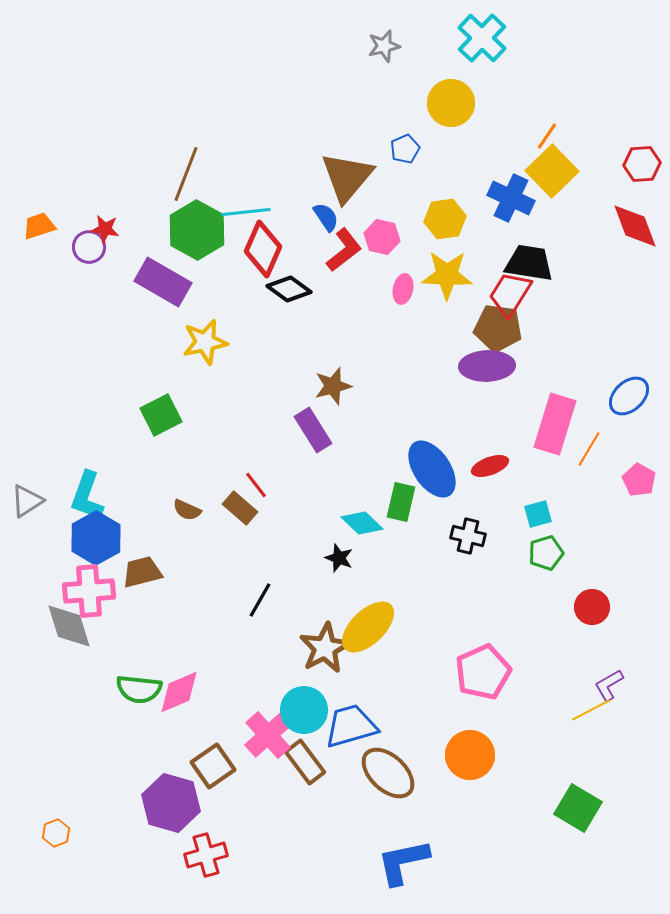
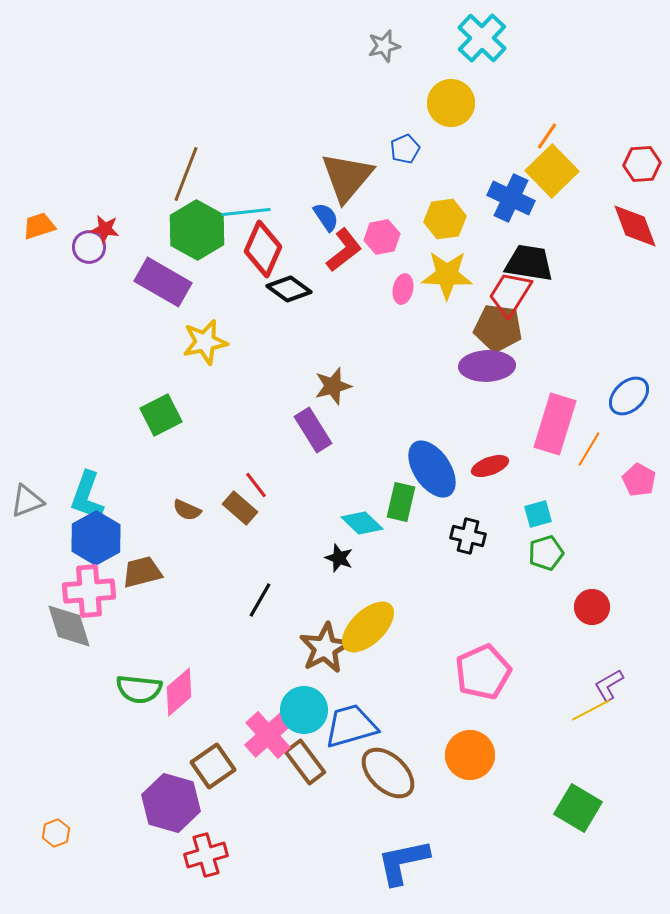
pink hexagon at (382, 237): rotated 24 degrees counterclockwise
gray triangle at (27, 501): rotated 12 degrees clockwise
pink diamond at (179, 692): rotated 18 degrees counterclockwise
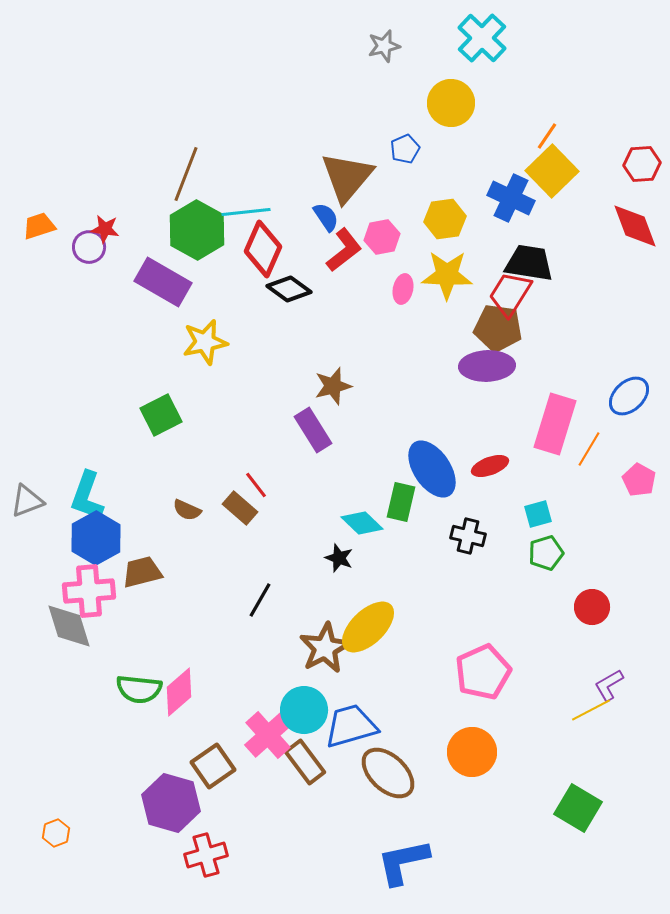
orange circle at (470, 755): moved 2 px right, 3 px up
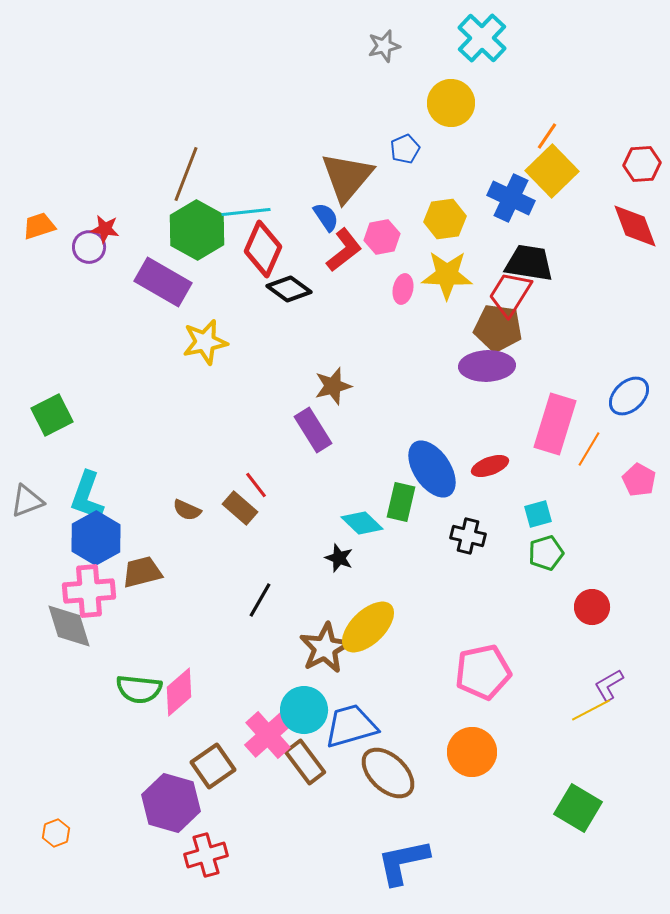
green square at (161, 415): moved 109 px left
pink pentagon at (483, 672): rotated 12 degrees clockwise
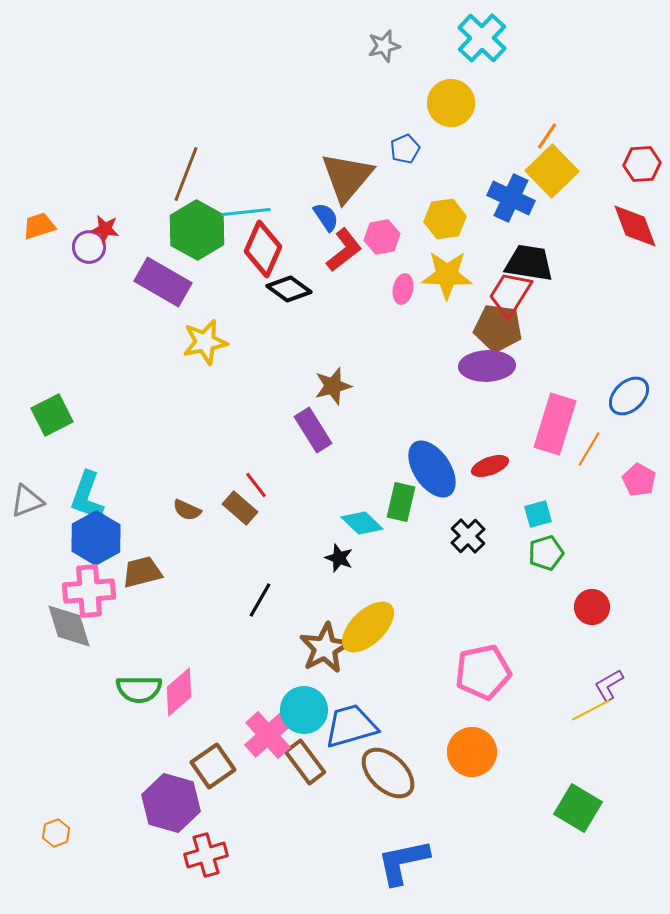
black cross at (468, 536): rotated 32 degrees clockwise
green semicircle at (139, 689): rotated 6 degrees counterclockwise
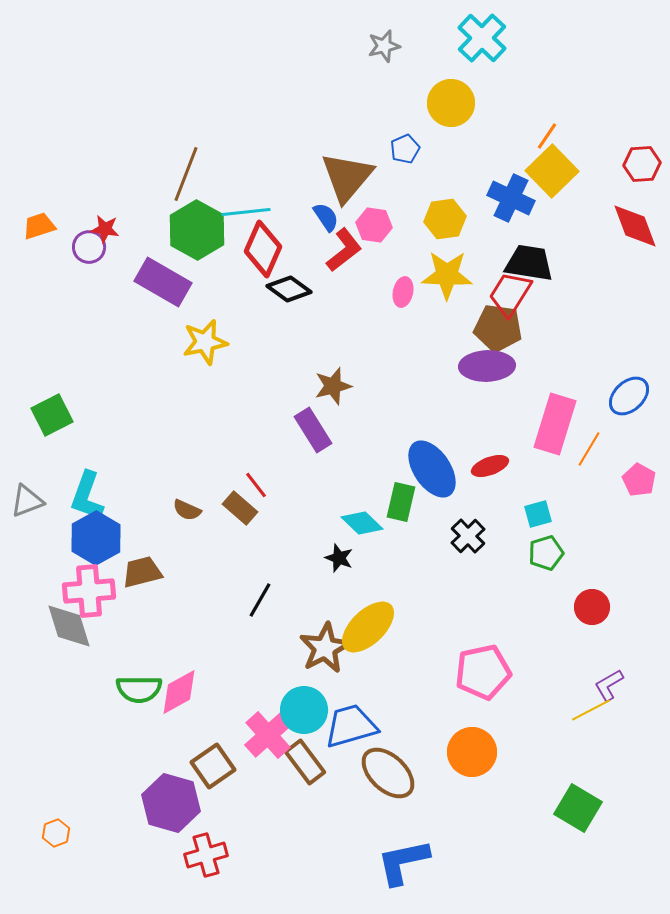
pink hexagon at (382, 237): moved 8 px left, 12 px up; rotated 20 degrees clockwise
pink ellipse at (403, 289): moved 3 px down
pink diamond at (179, 692): rotated 12 degrees clockwise
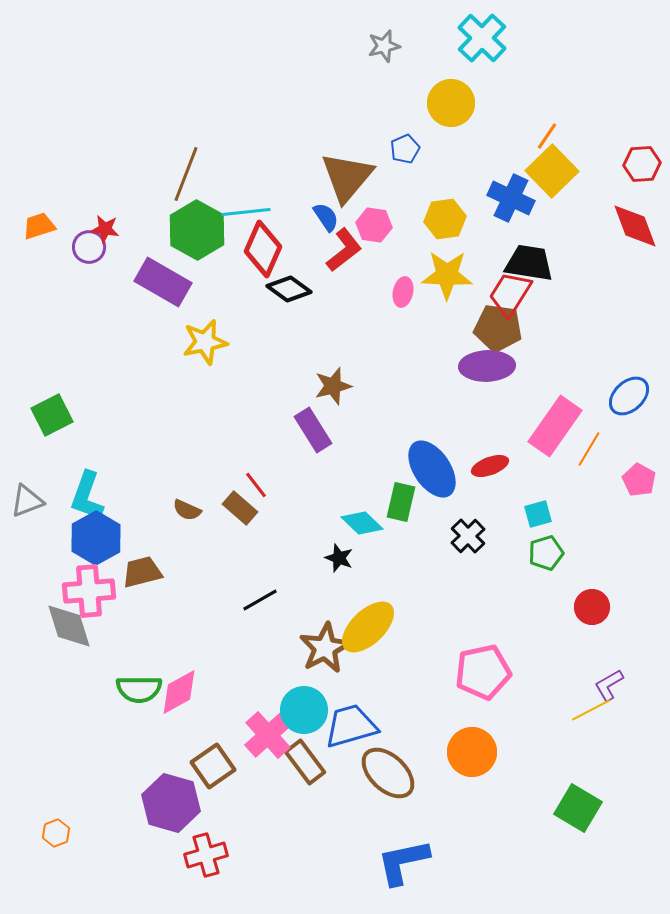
pink rectangle at (555, 424): moved 2 px down; rotated 18 degrees clockwise
black line at (260, 600): rotated 30 degrees clockwise
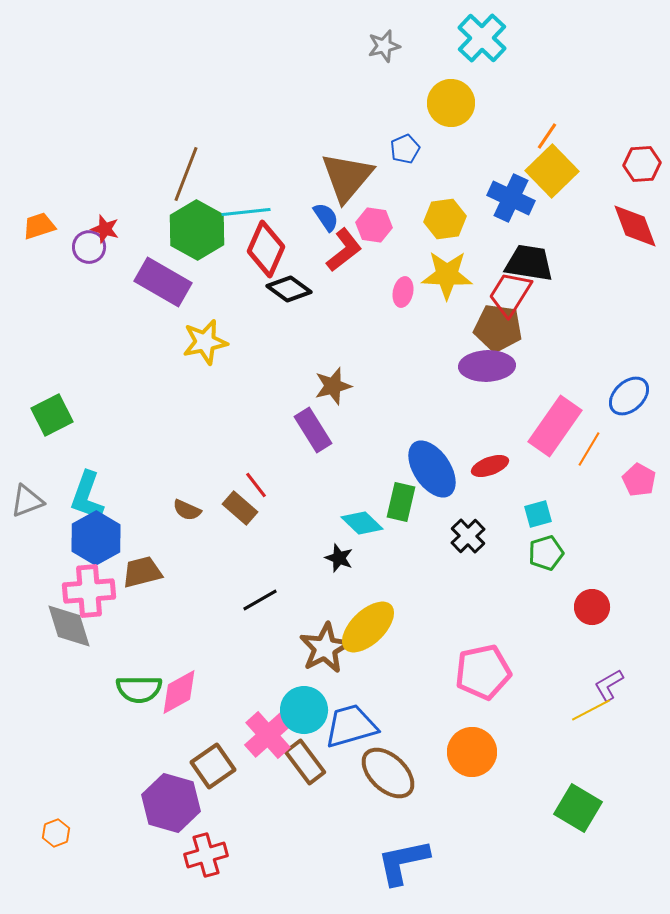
red star at (105, 229): rotated 8 degrees clockwise
red diamond at (263, 249): moved 3 px right
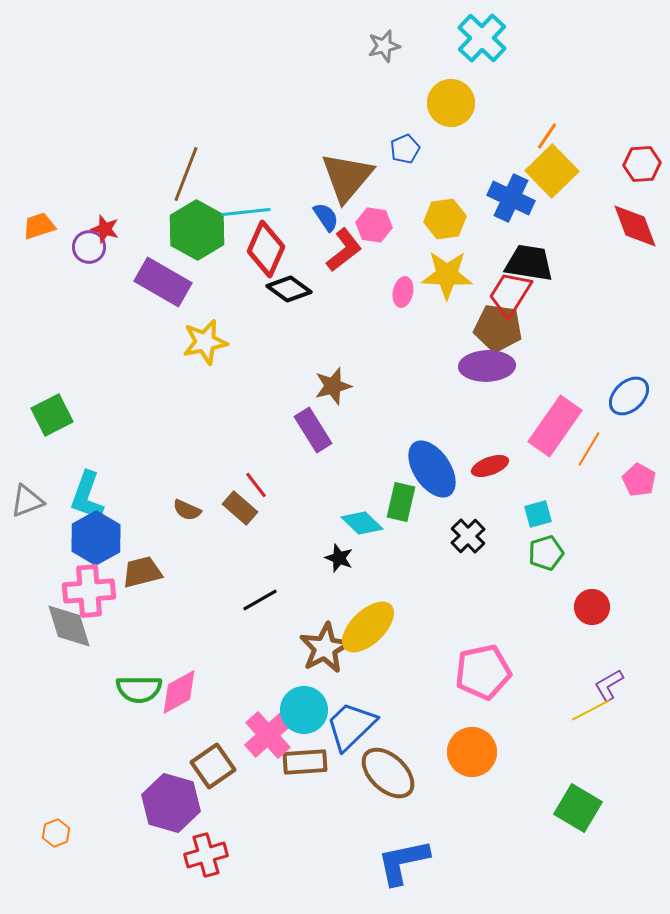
blue trapezoid at (351, 726): rotated 28 degrees counterclockwise
brown rectangle at (305, 762): rotated 57 degrees counterclockwise
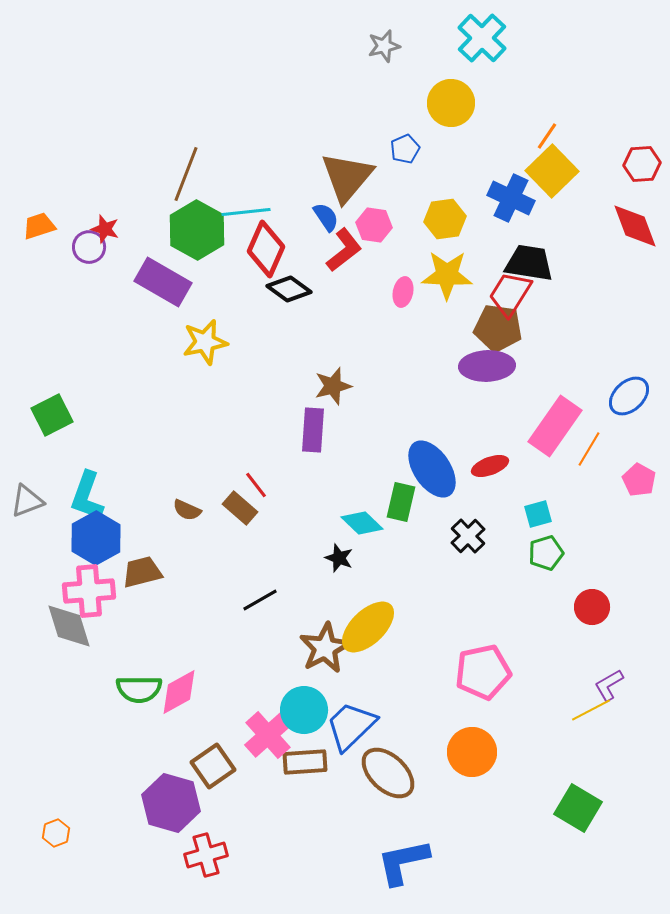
purple rectangle at (313, 430): rotated 36 degrees clockwise
